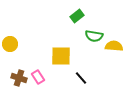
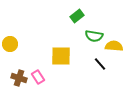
black line: moved 19 px right, 14 px up
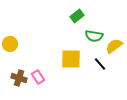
yellow semicircle: rotated 42 degrees counterclockwise
yellow square: moved 10 px right, 3 px down
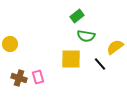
green semicircle: moved 8 px left
yellow semicircle: moved 1 px right, 1 px down
pink rectangle: rotated 16 degrees clockwise
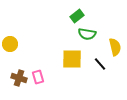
green semicircle: moved 1 px right, 2 px up
yellow semicircle: rotated 114 degrees clockwise
yellow square: moved 1 px right
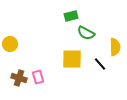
green rectangle: moved 6 px left; rotated 24 degrees clockwise
green semicircle: moved 1 px left, 1 px up; rotated 18 degrees clockwise
yellow semicircle: rotated 12 degrees clockwise
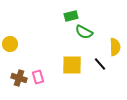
green semicircle: moved 2 px left, 1 px up
yellow square: moved 6 px down
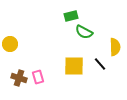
yellow square: moved 2 px right, 1 px down
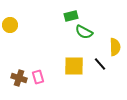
yellow circle: moved 19 px up
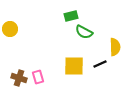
yellow circle: moved 4 px down
black line: rotated 72 degrees counterclockwise
